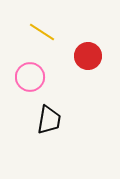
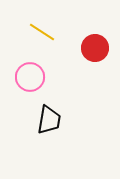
red circle: moved 7 px right, 8 px up
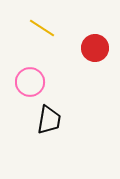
yellow line: moved 4 px up
pink circle: moved 5 px down
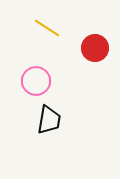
yellow line: moved 5 px right
pink circle: moved 6 px right, 1 px up
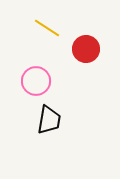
red circle: moved 9 px left, 1 px down
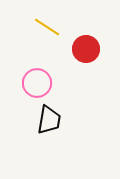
yellow line: moved 1 px up
pink circle: moved 1 px right, 2 px down
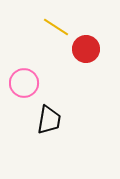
yellow line: moved 9 px right
pink circle: moved 13 px left
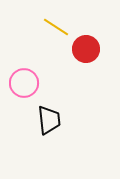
black trapezoid: rotated 16 degrees counterclockwise
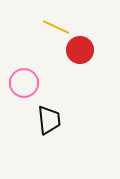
yellow line: rotated 8 degrees counterclockwise
red circle: moved 6 px left, 1 px down
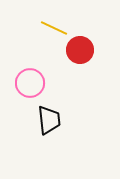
yellow line: moved 2 px left, 1 px down
pink circle: moved 6 px right
